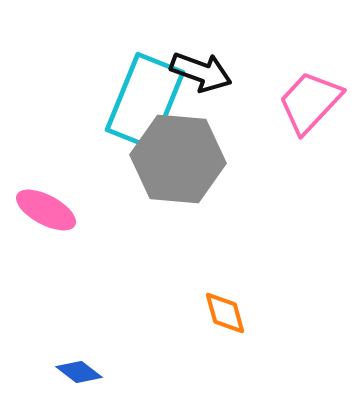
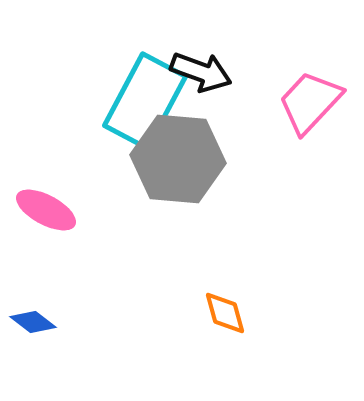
cyan rectangle: rotated 6 degrees clockwise
blue diamond: moved 46 px left, 50 px up
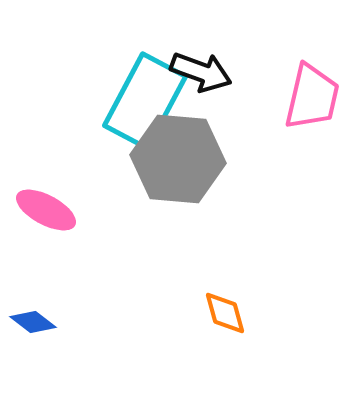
pink trapezoid: moved 2 px right, 5 px up; rotated 150 degrees clockwise
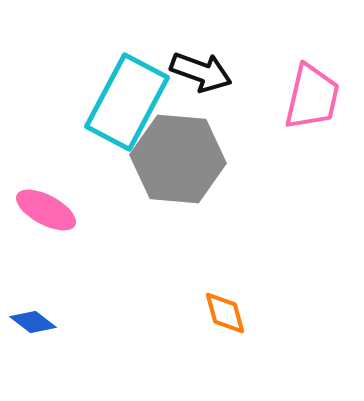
cyan rectangle: moved 18 px left, 1 px down
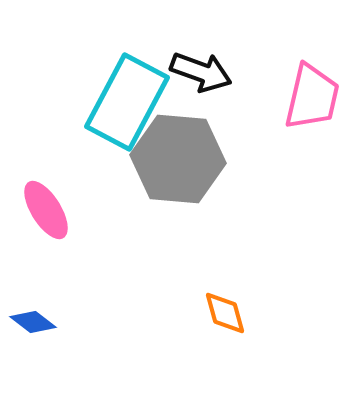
pink ellipse: rotated 30 degrees clockwise
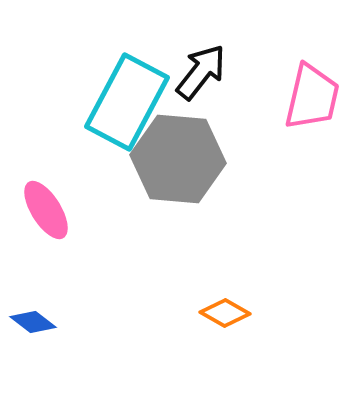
black arrow: rotated 72 degrees counterclockwise
orange diamond: rotated 45 degrees counterclockwise
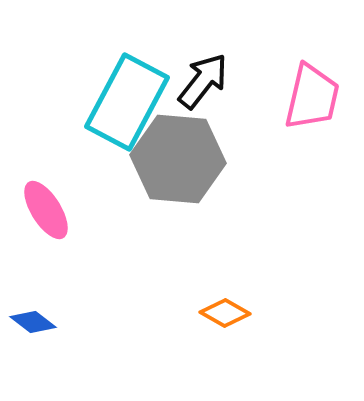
black arrow: moved 2 px right, 9 px down
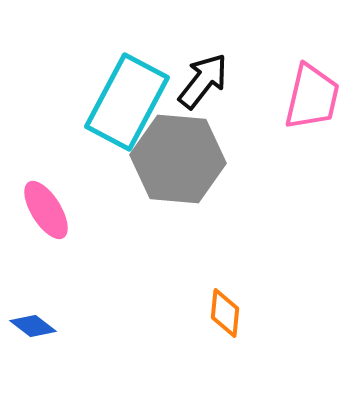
orange diamond: rotated 66 degrees clockwise
blue diamond: moved 4 px down
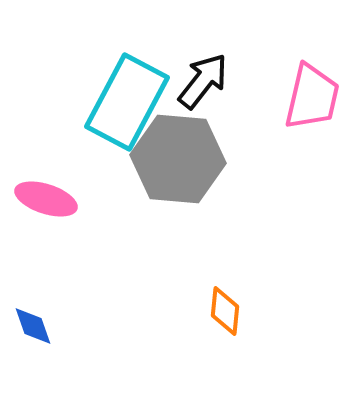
pink ellipse: moved 11 px up; rotated 40 degrees counterclockwise
orange diamond: moved 2 px up
blue diamond: rotated 33 degrees clockwise
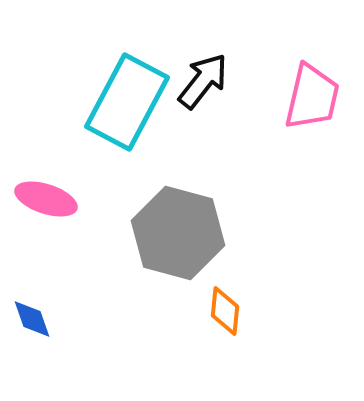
gray hexagon: moved 74 px down; rotated 10 degrees clockwise
blue diamond: moved 1 px left, 7 px up
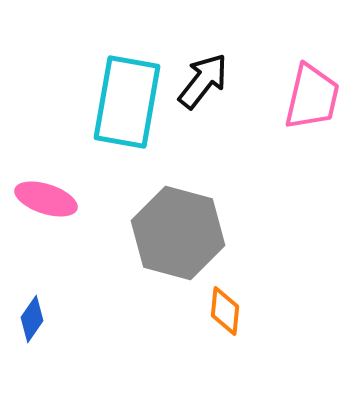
cyan rectangle: rotated 18 degrees counterclockwise
blue diamond: rotated 54 degrees clockwise
